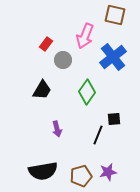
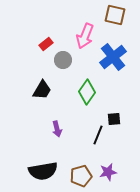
red rectangle: rotated 16 degrees clockwise
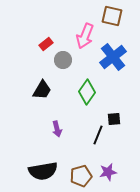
brown square: moved 3 px left, 1 px down
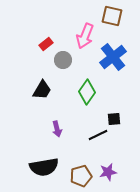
black line: rotated 42 degrees clockwise
black semicircle: moved 1 px right, 4 px up
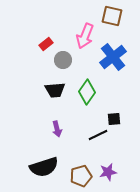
black trapezoid: moved 13 px right; rotated 55 degrees clockwise
black semicircle: rotated 8 degrees counterclockwise
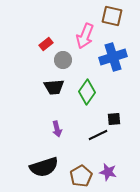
blue cross: rotated 20 degrees clockwise
black trapezoid: moved 1 px left, 3 px up
purple star: rotated 24 degrees clockwise
brown pentagon: rotated 15 degrees counterclockwise
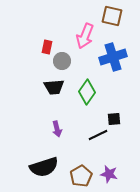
red rectangle: moved 1 px right, 3 px down; rotated 40 degrees counterclockwise
gray circle: moved 1 px left, 1 px down
purple star: moved 1 px right, 2 px down
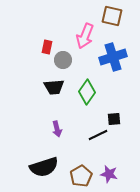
gray circle: moved 1 px right, 1 px up
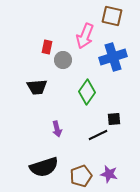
black trapezoid: moved 17 px left
brown pentagon: rotated 10 degrees clockwise
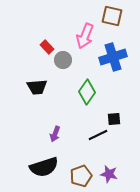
red rectangle: rotated 56 degrees counterclockwise
purple arrow: moved 2 px left, 5 px down; rotated 35 degrees clockwise
